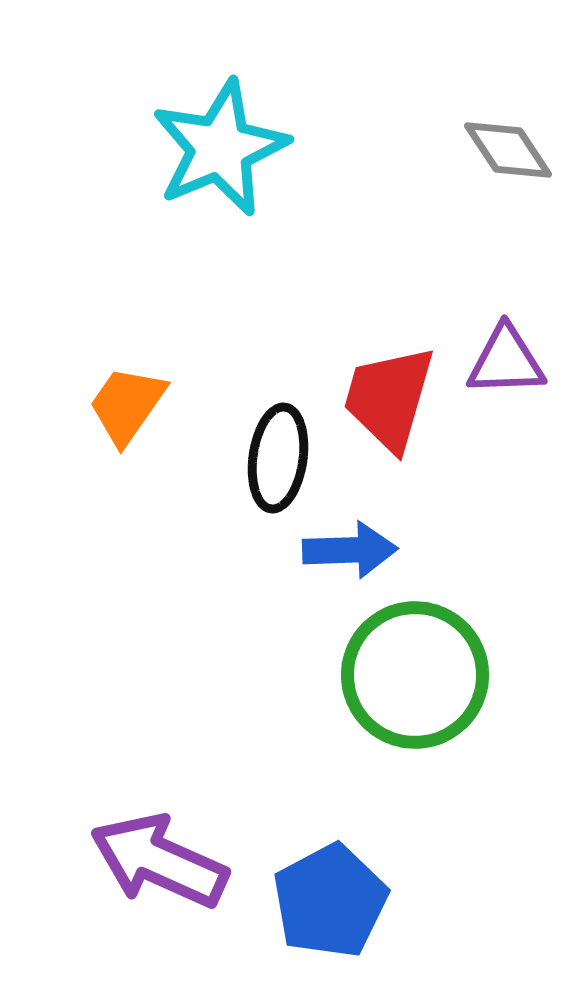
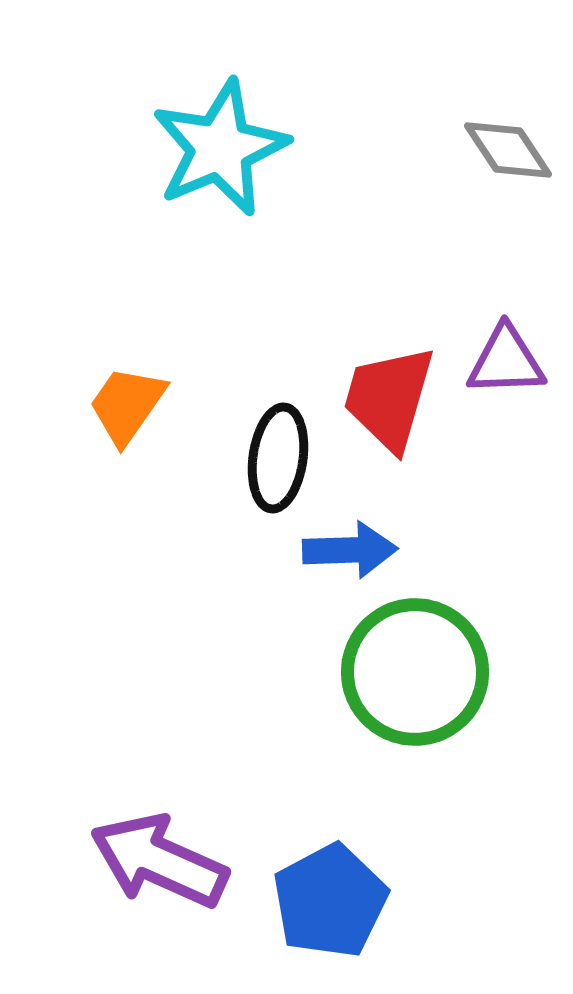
green circle: moved 3 px up
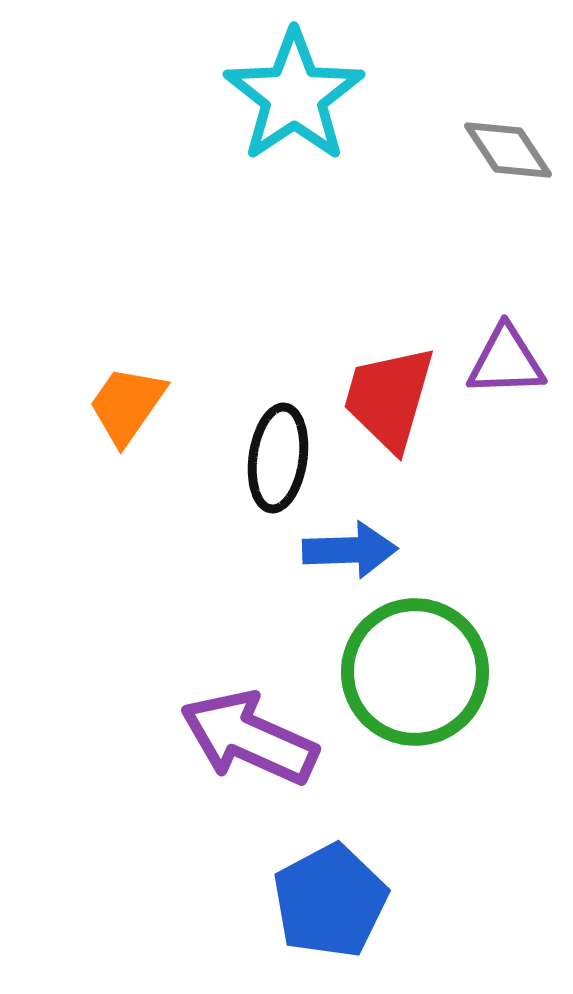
cyan star: moved 74 px right, 52 px up; rotated 11 degrees counterclockwise
purple arrow: moved 90 px right, 123 px up
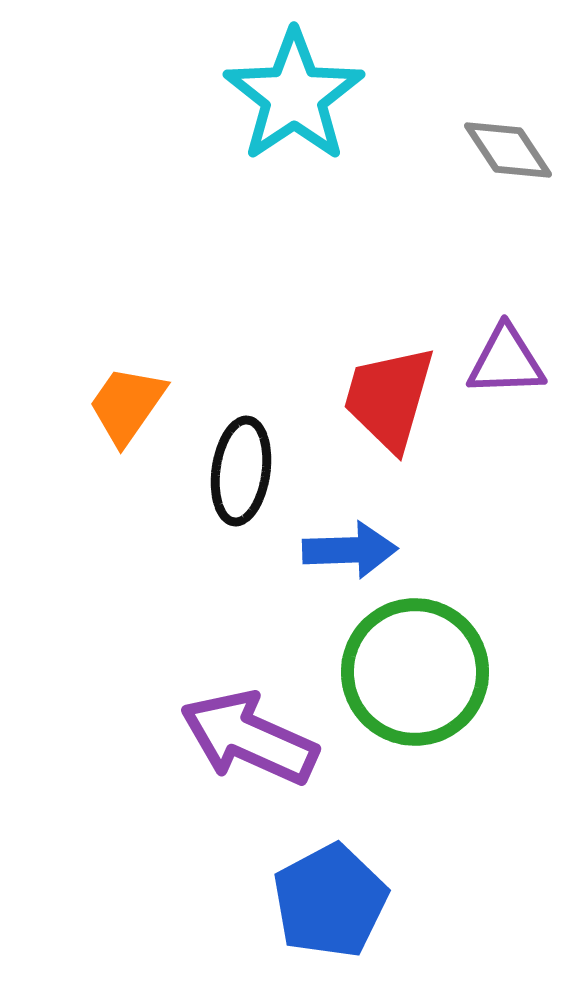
black ellipse: moved 37 px left, 13 px down
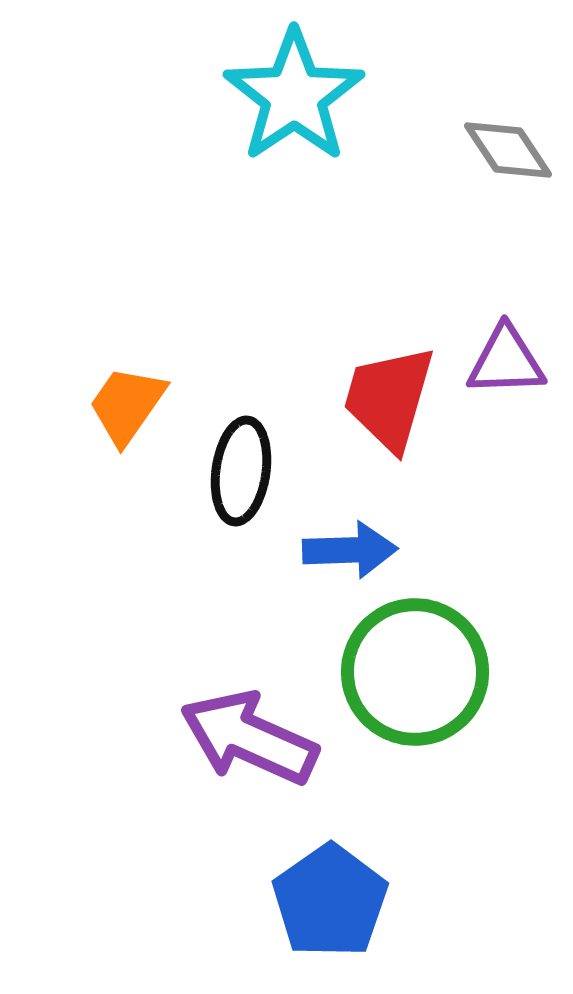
blue pentagon: rotated 7 degrees counterclockwise
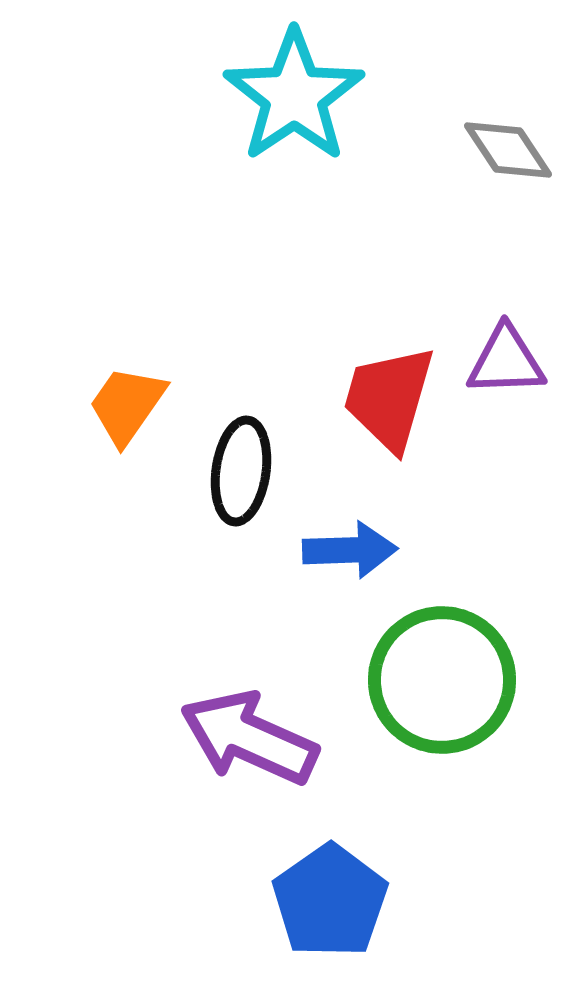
green circle: moved 27 px right, 8 px down
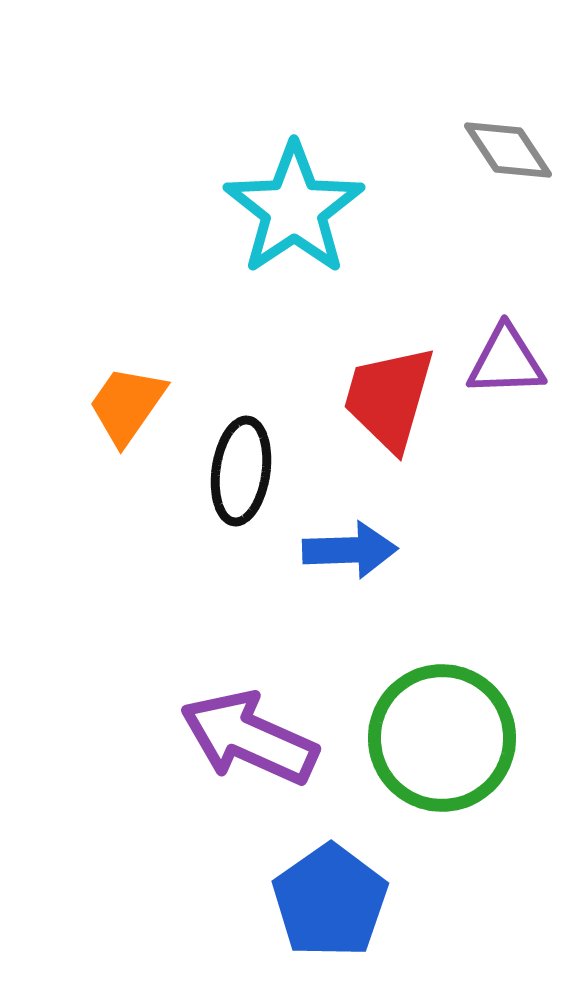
cyan star: moved 113 px down
green circle: moved 58 px down
